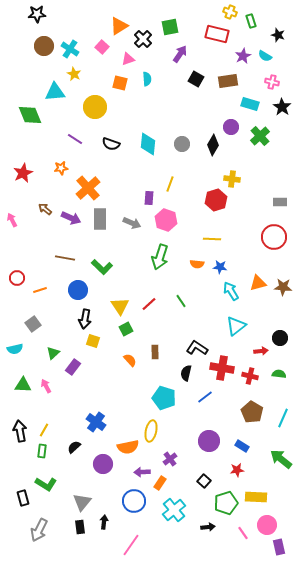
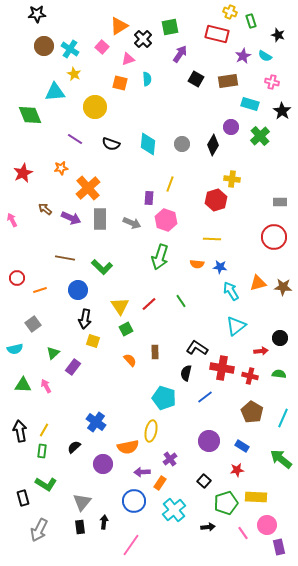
black star at (282, 107): moved 4 px down
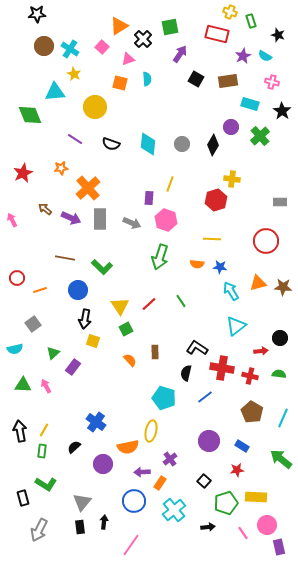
red circle at (274, 237): moved 8 px left, 4 px down
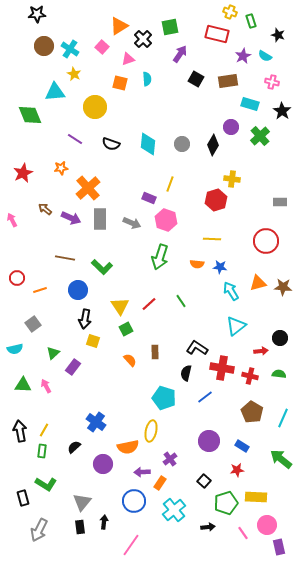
purple rectangle at (149, 198): rotated 72 degrees counterclockwise
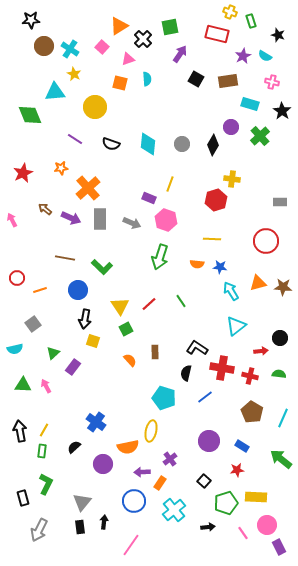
black star at (37, 14): moved 6 px left, 6 px down
green L-shape at (46, 484): rotated 95 degrees counterclockwise
purple rectangle at (279, 547): rotated 14 degrees counterclockwise
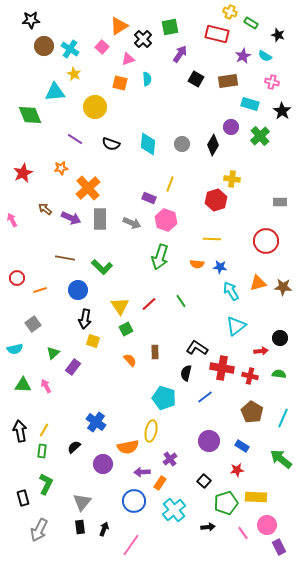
green rectangle at (251, 21): moved 2 px down; rotated 40 degrees counterclockwise
black arrow at (104, 522): moved 7 px down; rotated 16 degrees clockwise
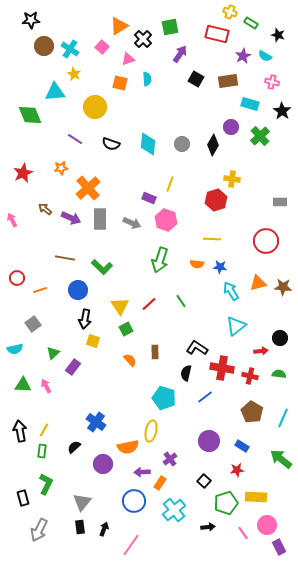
green arrow at (160, 257): moved 3 px down
